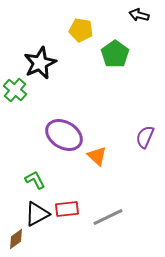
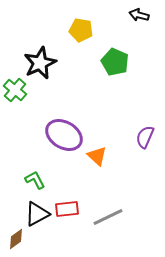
green pentagon: moved 8 px down; rotated 12 degrees counterclockwise
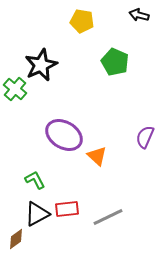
yellow pentagon: moved 1 px right, 9 px up
black star: moved 1 px right, 2 px down
green cross: moved 1 px up
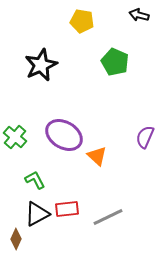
green cross: moved 48 px down
brown diamond: rotated 30 degrees counterclockwise
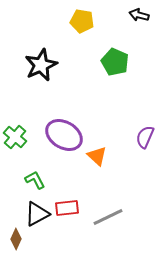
red rectangle: moved 1 px up
